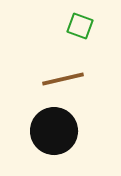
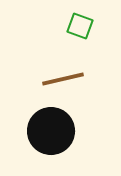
black circle: moved 3 px left
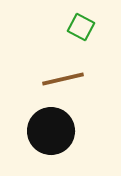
green square: moved 1 px right, 1 px down; rotated 8 degrees clockwise
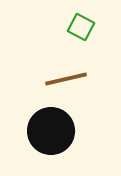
brown line: moved 3 px right
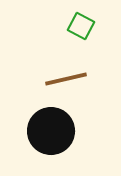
green square: moved 1 px up
